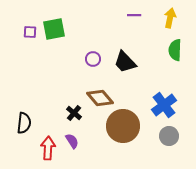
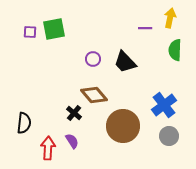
purple line: moved 11 px right, 13 px down
brown diamond: moved 6 px left, 3 px up
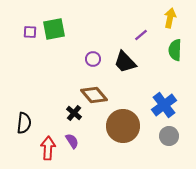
purple line: moved 4 px left, 7 px down; rotated 40 degrees counterclockwise
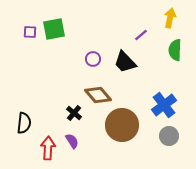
brown diamond: moved 4 px right
brown circle: moved 1 px left, 1 px up
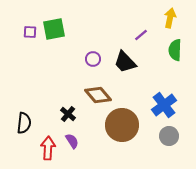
black cross: moved 6 px left, 1 px down
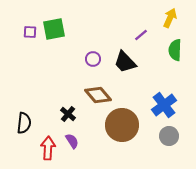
yellow arrow: rotated 12 degrees clockwise
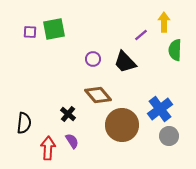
yellow arrow: moved 6 px left, 4 px down; rotated 24 degrees counterclockwise
blue cross: moved 4 px left, 4 px down
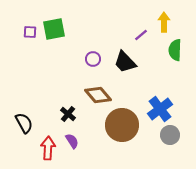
black semicircle: rotated 35 degrees counterclockwise
gray circle: moved 1 px right, 1 px up
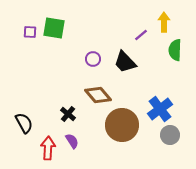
green square: moved 1 px up; rotated 20 degrees clockwise
